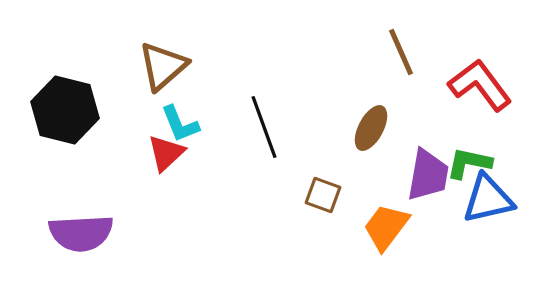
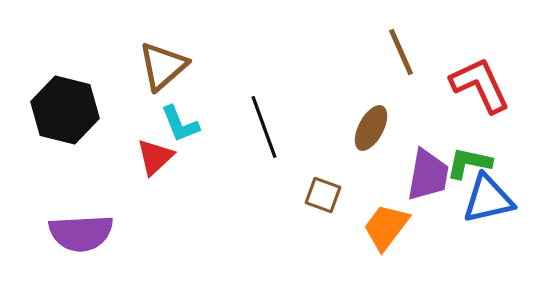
red L-shape: rotated 12 degrees clockwise
red triangle: moved 11 px left, 4 px down
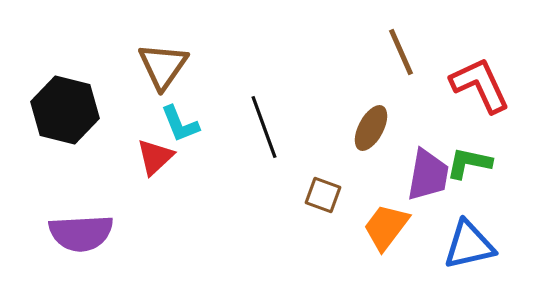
brown triangle: rotated 14 degrees counterclockwise
blue triangle: moved 19 px left, 46 px down
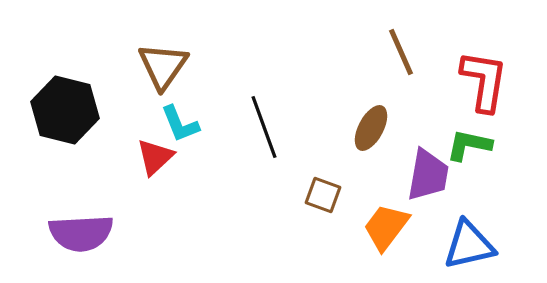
red L-shape: moved 4 px right, 4 px up; rotated 34 degrees clockwise
green L-shape: moved 18 px up
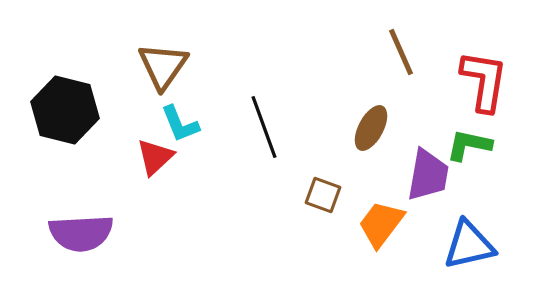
orange trapezoid: moved 5 px left, 3 px up
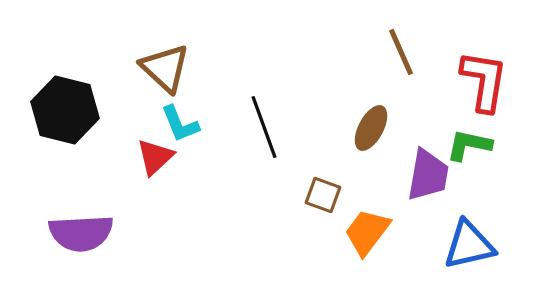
brown triangle: moved 2 px right, 2 px down; rotated 22 degrees counterclockwise
orange trapezoid: moved 14 px left, 8 px down
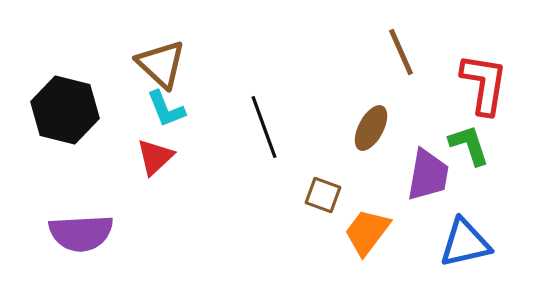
brown triangle: moved 4 px left, 4 px up
red L-shape: moved 3 px down
cyan L-shape: moved 14 px left, 15 px up
green L-shape: rotated 60 degrees clockwise
blue triangle: moved 4 px left, 2 px up
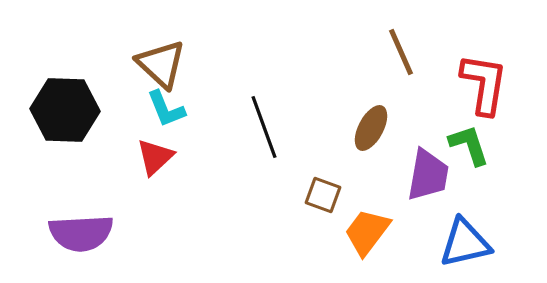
black hexagon: rotated 12 degrees counterclockwise
